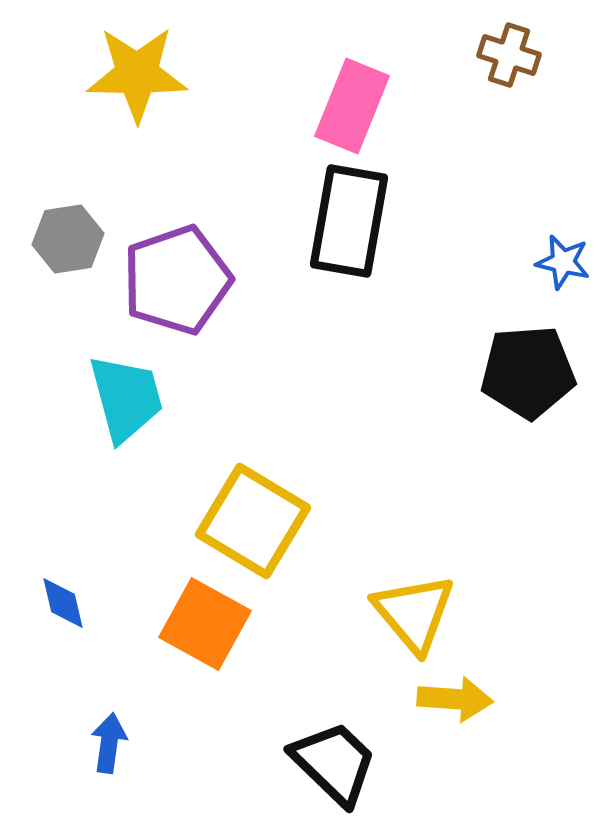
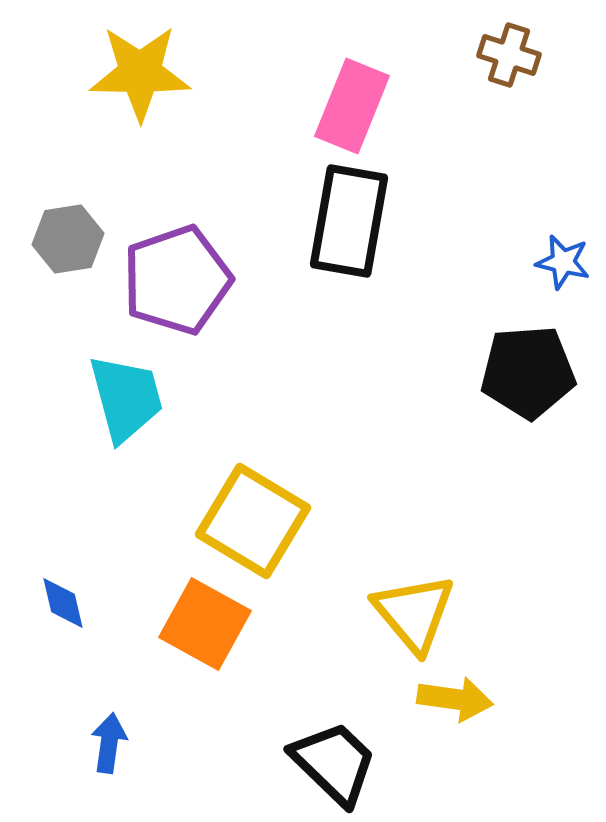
yellow star: moved 3 px right, 1 px up
yellow arrow: rotated 4 degrees clockwise
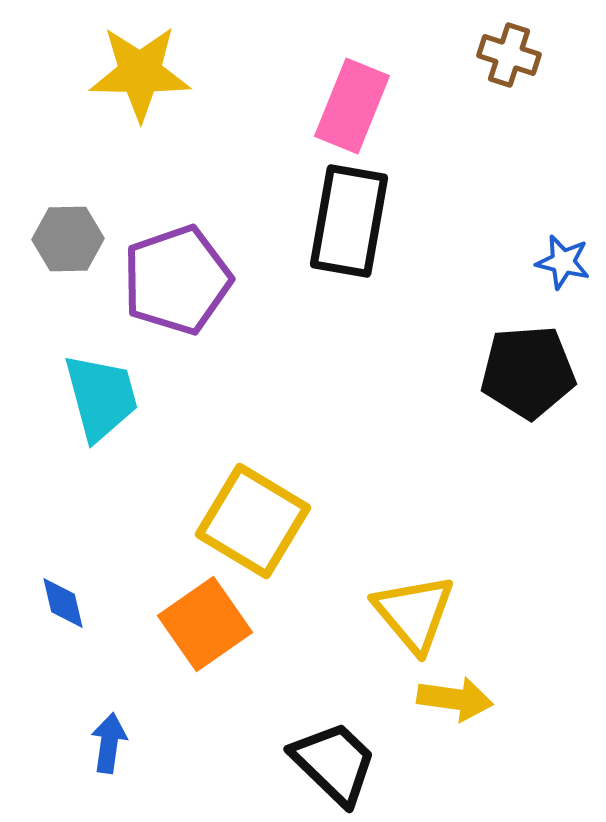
gray hexagon: rotated 8 degrees clockwise
cyan trapezoid: moved 25 px left, 1 px up
orange square: rotated 26 degrees clockwise
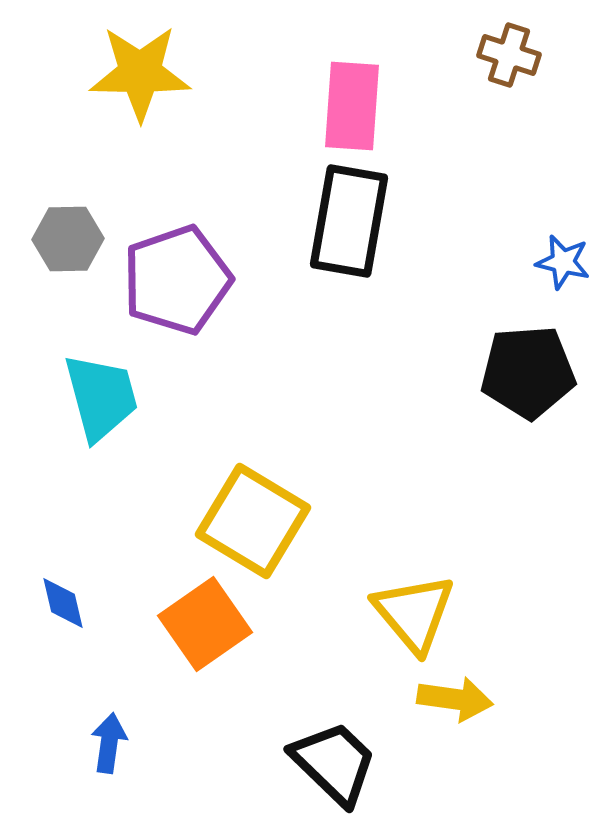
pink rectangle: rotated 18 degrees counterclockwise
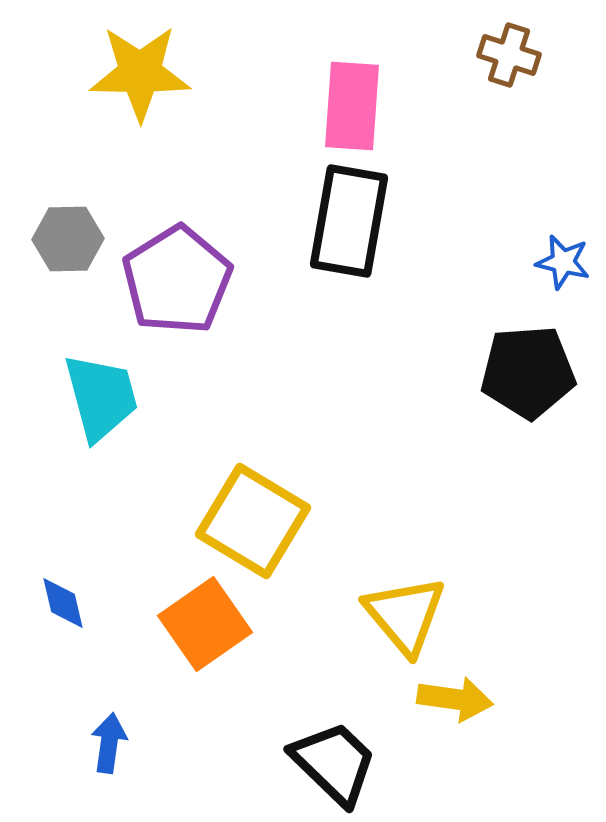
purple pentagon: rotated 13 degrees counterclockwise
yellow triangle: moved 9 px left, 2 px down
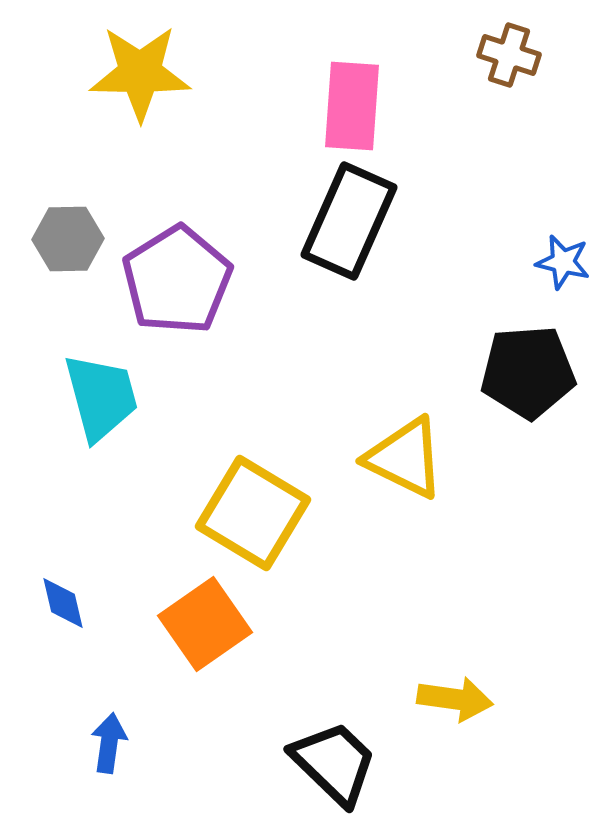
black rectangle: rotated 14 degrees clockwise
yellow square: moved 8 px up
yellow triangle: moved 157 px up; rotated 24 degrees counterclockwise
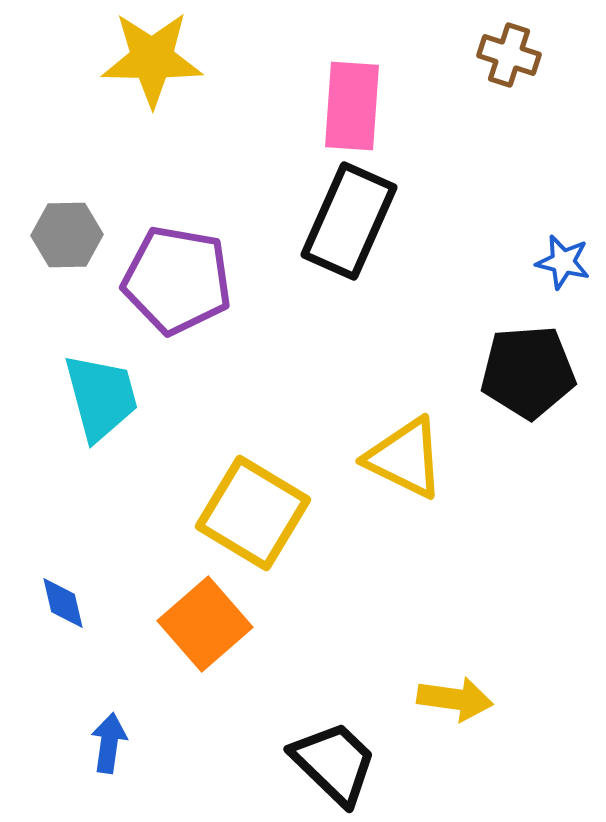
yellow star: moved 12 px right, 14 px up
gray hexagon: moved 1 px left, 4 px up
purple pentagon: rotated 30 degrees counterclockwise
orange square: rotated 6 degrees counterclockwise
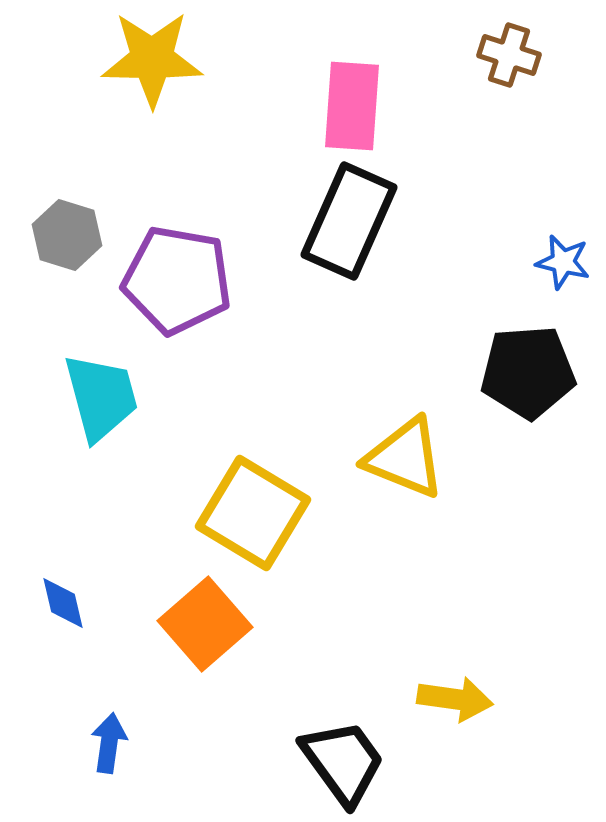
gray hexagon: rotated 18 degrees clockwise
yellow triangle: rotated 4 degrees counterclockwise
black trapezoid: moved 9 px right, 1 px up; rotated 10 degrees clockwise
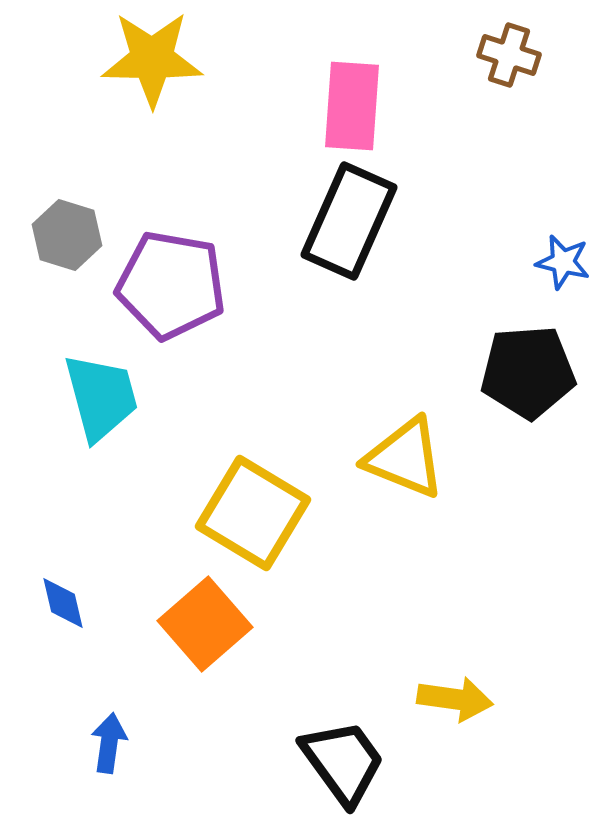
purple pentagon: moved 6 px left, 5 px down
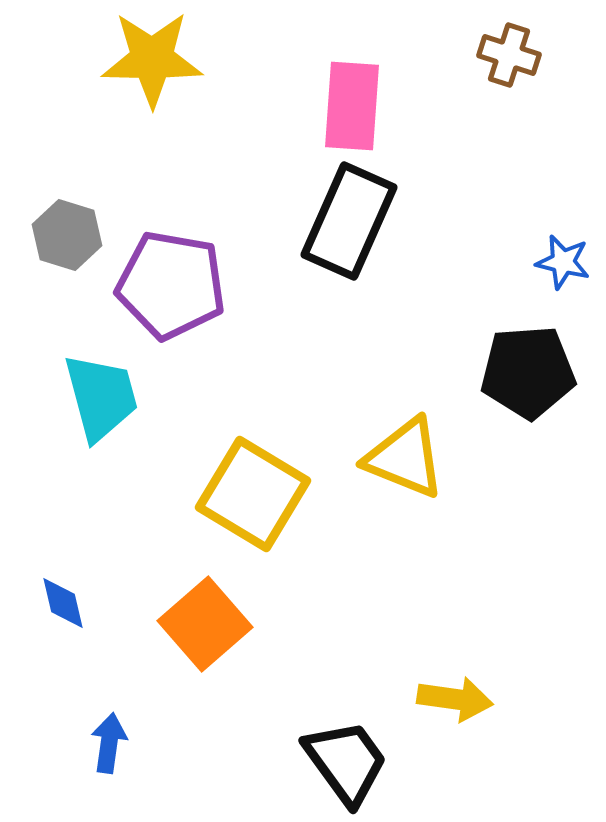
yellow square: moved 19 px up
black trapezoid: moved 3 px right
